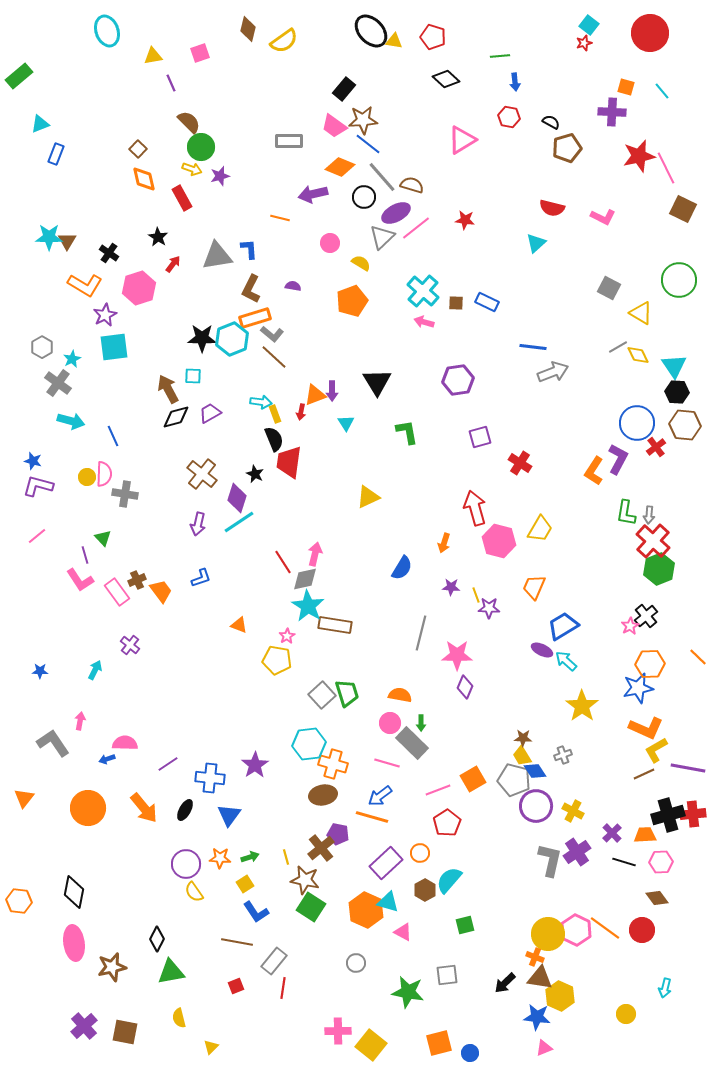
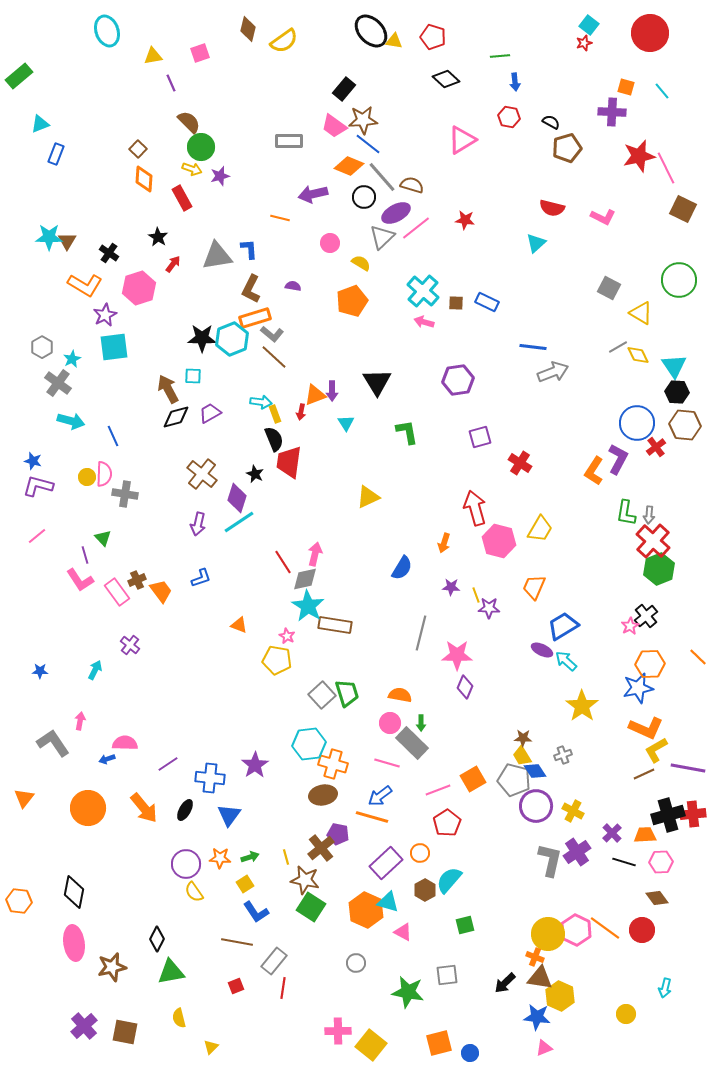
orange diamond at (340, 167): moved 9 px right, 1 px up
orange diamond at (144, 179): rotated 16 degrees clockwise
pink star at (287, 636): rotated 14 degrees counterclockwise
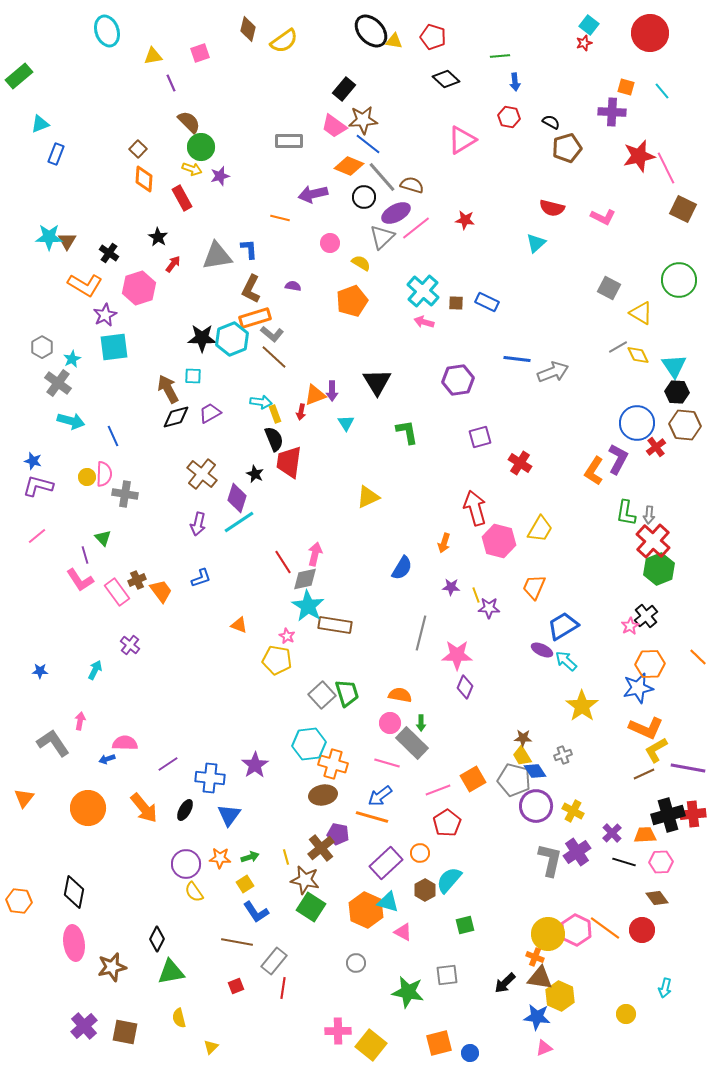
blue line at (533, 347): moved 16 px left, 12 px down
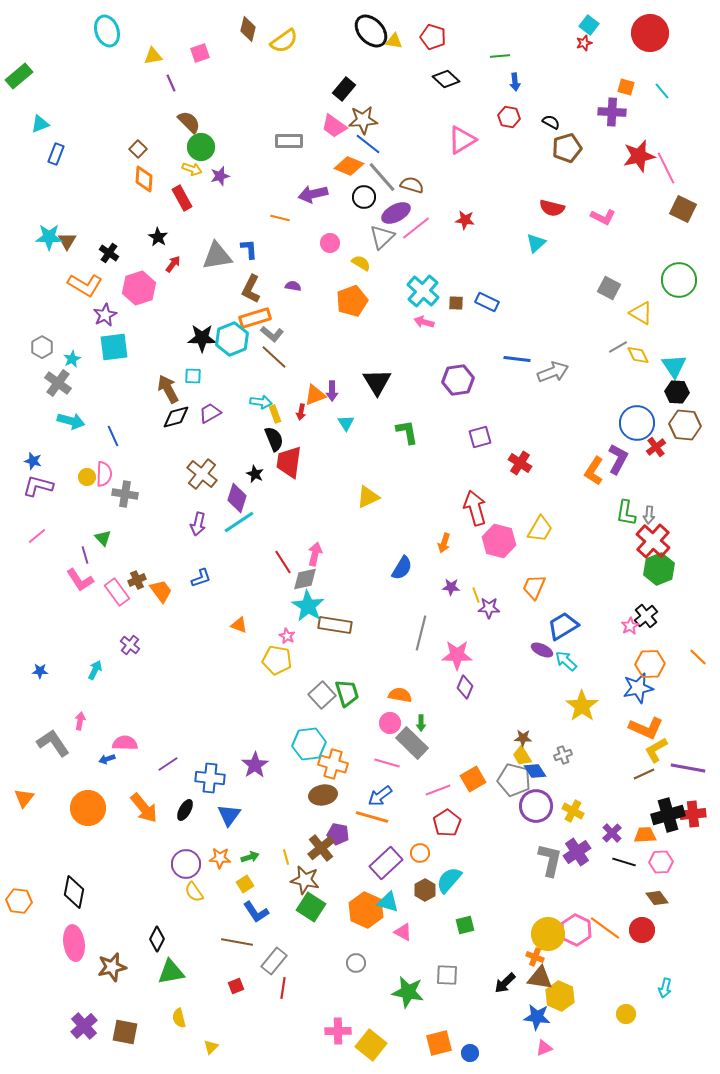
gray square at (447, 975): rotated 10 degrees clockwise
